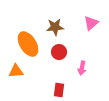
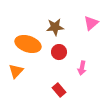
orange ellipse: rotated 40 degrees counterclockwise
orange triangle: rotated 42 degrees counterclockwise
red rectangle: rotated 48 degrees counterclockwise
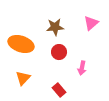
orange ellipse: moved 7 px left
orange triangle: moved 7 px right, 7 px down
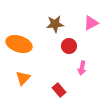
pink triangle: rotated 14 degrees clockwise
brown star: moved 3 px up
orange ellipse: moved 2 px left
red circle: moved 10 px right, 6 px up
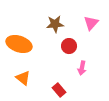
pink triangle: rotated 21 degrees counterclockwise
orange triangle: rotated 35 degrees counterclockwise
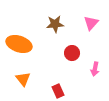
red circle: moved 3 px right, 7 px down
pink arrow: moved 13 px right, 1 px down
orange triangle: moved 1 px down; rotated 14 degrees clockwise
red rectangle: moved 1 px left, 1 px down; rotated 16 degrees clockwise
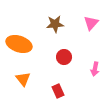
red circle: moved 8 px left, 4 px down
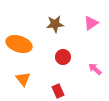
pink triangle: rotated 14 degrees clockwise
red circle: moved 1 px left
pink arrow: rotated 120 degrees clockwise
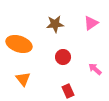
red rectangle: moved 10 px right
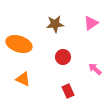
orange triangle: rotated 28 degrees counterclockwise
